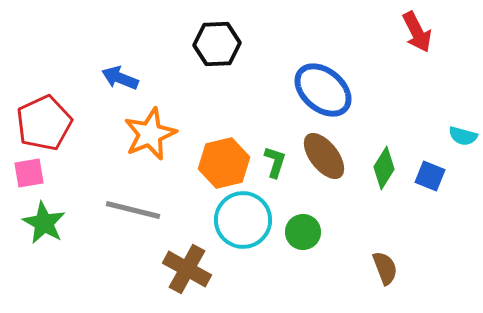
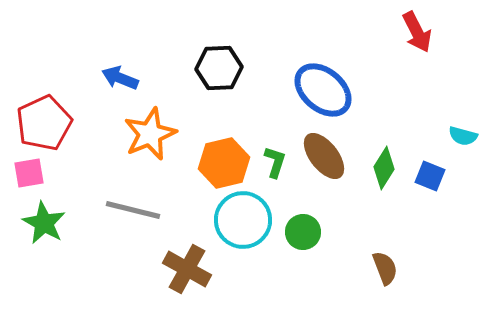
black hexagon: moved 2 px right, 24 px down
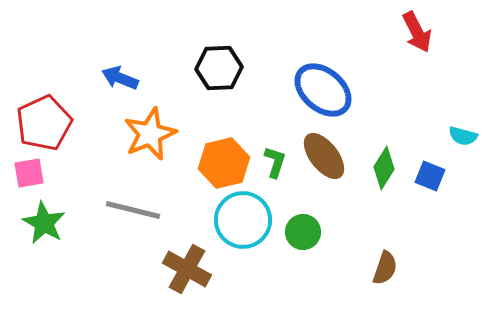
brown semicircle: rotated 40 degrees clockwise
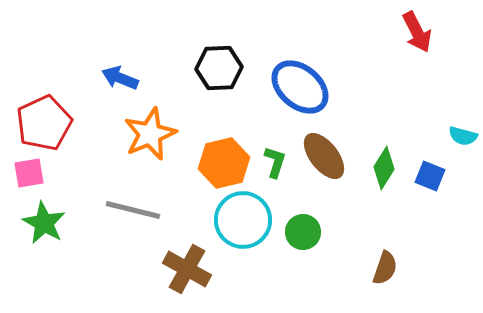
blue ellipse: moved 23 px left, 3 px up
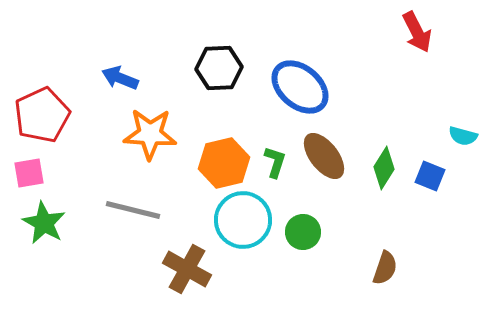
red pentagon: moved 2 px left, 8 px up
orange star: rotated 26 degrees clockwise
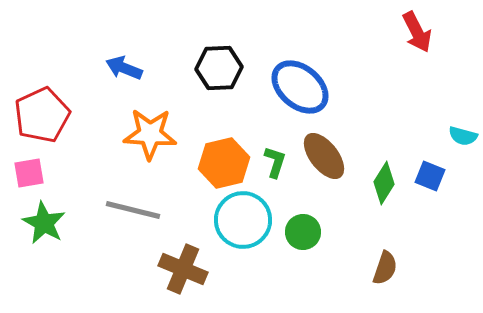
blue arrow: moved 4 px right, 10 px up
green diamond: moved 15 px down
brown cross: moved 4 px left; rotated 6 degrees counterclockwise
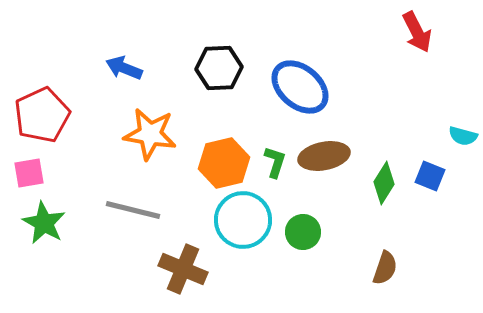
orange star: rotated 6 degrees clockwise
brown ellipse: rotated 63 degrees counterclockwise
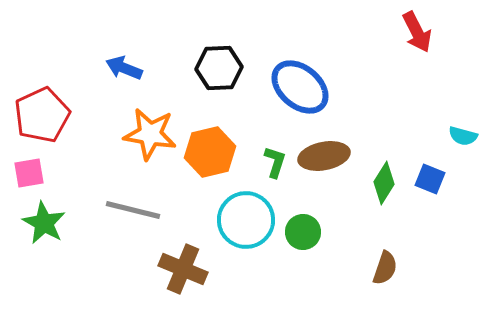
orange hexagon: moved 14 px left, 11 px up
blue square: moved 3 px down
cyan circle: moved 3 px right
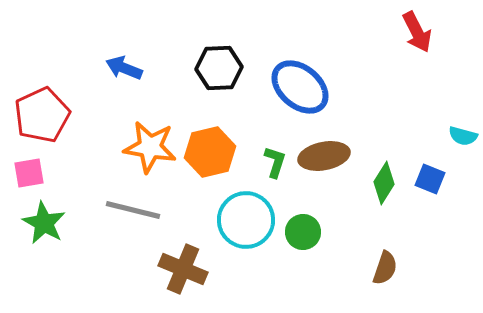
orange star: moved 13 px down
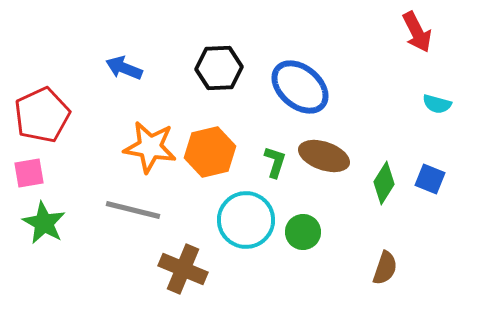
cyan semicircle: moved 26 px left, 32 px up
brown ellipse: rotated 30 degrees clockwise
